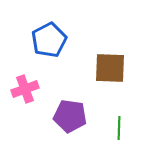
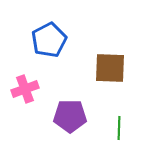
purple pentagon: rotated 8 degrees counterclockwise
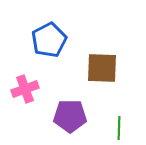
brown square: moved 8 px left
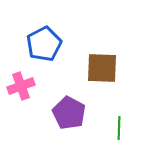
blue pentagon: moved 5 px left, 4 px down
pink cross: moved 4 px left, 3 px up
purple pentagon: moved 1 px left, 3 px up; rotated 28 degrees clockwise
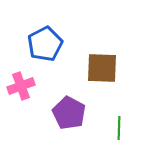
blue pentagon: moved 1 px right
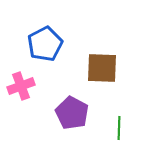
purple pentagon: moved 3 px right
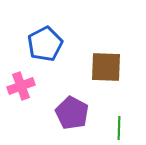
brown square: moved 4 px right, 1 px up
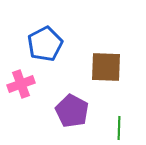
pink cross: moved 2 px up
purple pentagon: moved 2 px up
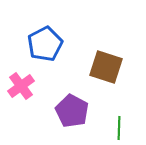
brown square: rotated 16 degrees clockwise
pink cross: moved 2 px down; rotated 16 degrees counterclockwise
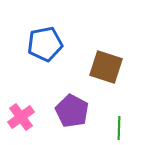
blue pentagon: rotated 16 degrees clockwise
pink cross: moved 31 px down
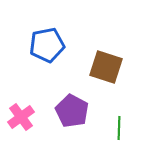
blue pentagon: moved 2 px right, 1 px down
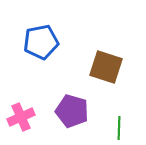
blue pentagon: moved 6 px left, 3 px up
purple pentagon: rotated 12 degrees counterclockwise
pink cross: rotated 12 degrees clockwise
